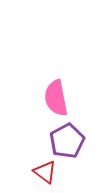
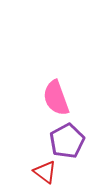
pink semicircle: rotated 9 degrees counterclockwise
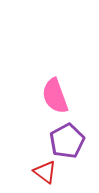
pink semicircle: moved 1 px left, 2 px up
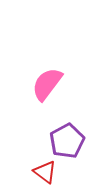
pink semicircle: moved 8 px left, 12 px up; rotated 57 degrees clockwise
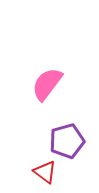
purple pentagon: rotated 12 degrees clockwise
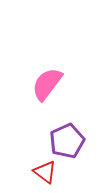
purple pentagon: rotated 8 degrees counterclockwise
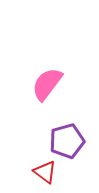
purple pentagon: rotated 8 degrees clockwise
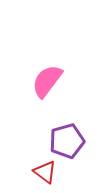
pink semicircle: moved 3 px up
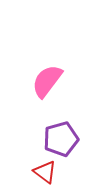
purple pentagon: moved 6 px left, 2 px up
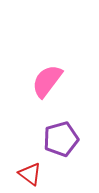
red triangle: moved 15 px left, 2 px down
